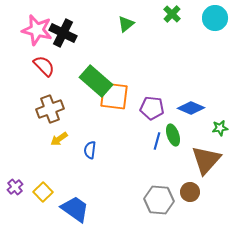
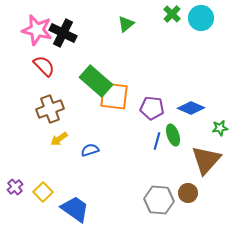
cyan circle: moved 14 px left
blue semicircle: rotated 66 degrees clockwise
brown circle: moved 2 px left, 1 px down
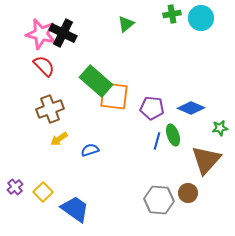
green cross: rotated 36 degrees clockwise
pink star: moved 4 px right, 4 px down
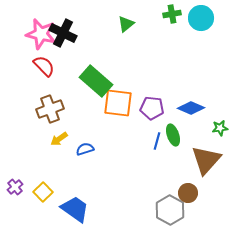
orange square: moved 4 px right, 7 px down
blue semicircle: moved 5 px left, 1 px up
gray hexagon: moved 11 px right, 10 px down; rotated 24 degrees clockwise
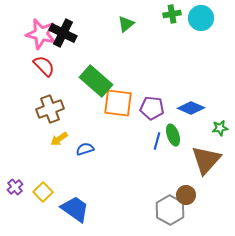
brown circle: moved 2 px left, 2 px down
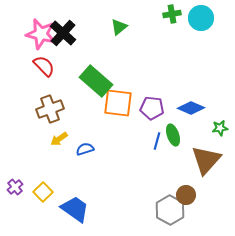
green triangle: moved 7 px left, 3 px down
black cross: rotated 16 degrees clockwise
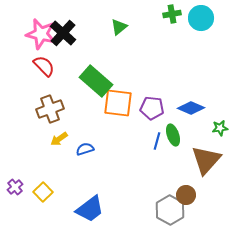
blue trapezoid: moved 15 px right; rotated 108 degrees clockwise
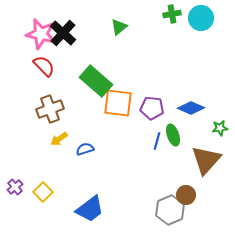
gray hexagon: rotated 8 degrees clockwise
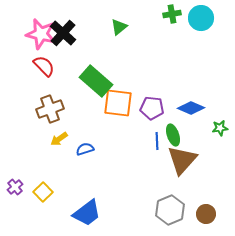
blue line: rotated 18 degrees counterclockwise
brown triangle: moved 24 px left
brown circle: moved 20 px right, 19 px down
blue trapezoid: moved 3 px left, 4 px down
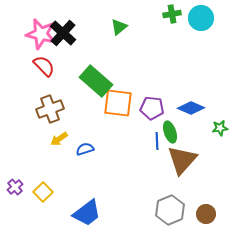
green ellipse: moved 3 px left, 3 px up
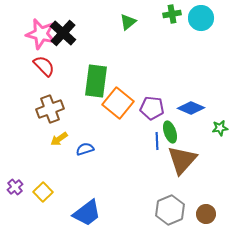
green triangle: moved 9 px right, 5 px up
green rectangle: rotated 56 degrees clockwise
orange square: rotated 32 degrees clockwise
